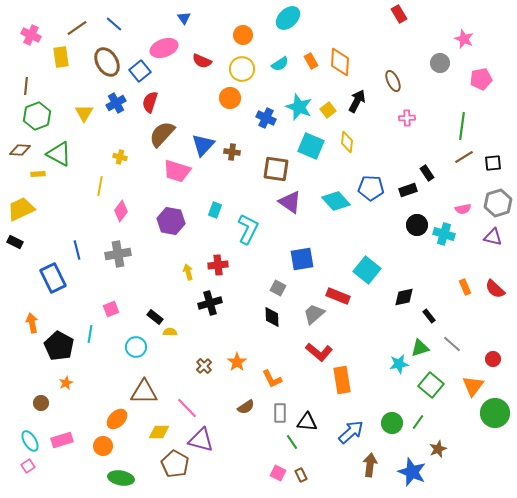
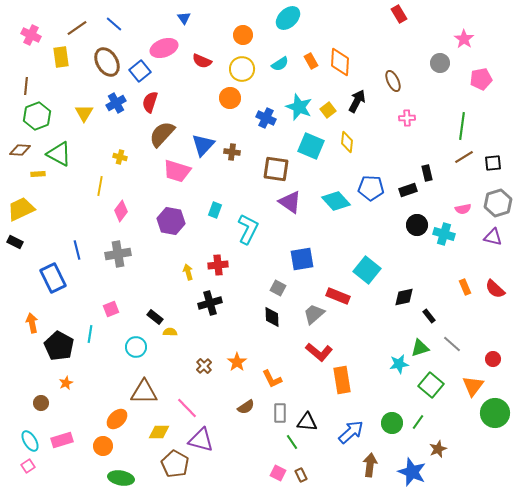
pink star at (464, 39): rotated 12 degrees clockwise
black rectangle at (427, 173): rotated 21 degrees clockwise
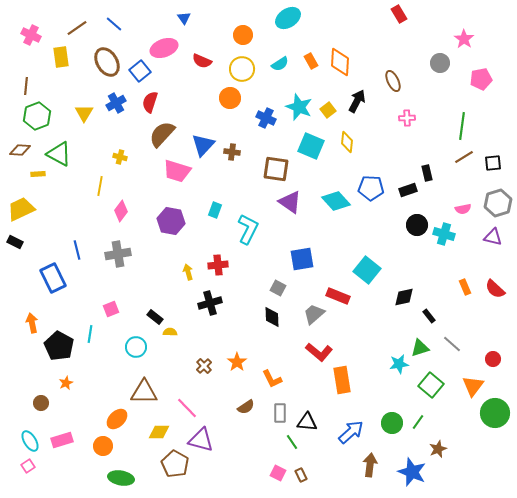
cyan ellipse at (288, 18): rotated 10 degrees clockwise
